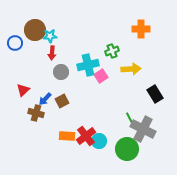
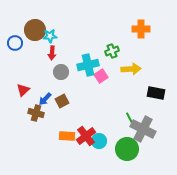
black rectangle: moved 1 px right, 1 px up; rotated 48 degrees counterclockwise
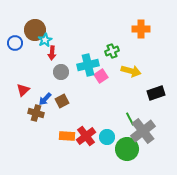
cyan star: moved 5 px left, 4 px down; rotated 24 degrees counterclockwise
yellow arrow: moved 2 px down; rotated 18 degrees clockwise
black rectangle: rotated 30 degrees counterclockwise
gray cross: moved 2 px down; rotated 25 degrees clockwise
cyan circle: moved 8 px right, 4 px up
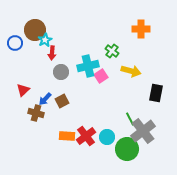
green cross: rotated 32 degrees counterclockwise
cyan cross: moved 1 px down
black rectangle: rotated 60 degrees counterclockwise
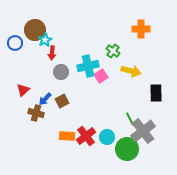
green cross: moved 1 px right
black rectangle: rotated 12 degrees counterclockwise
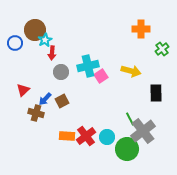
green cross: moved 49 px right, 2 px up; rotated 16 degrees clockwise
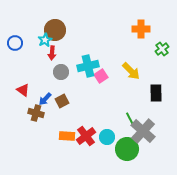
brown circle: moved 20 px right
yellow arrow: rotated 30 degrees clockwise
red triangle: rotated 40 degrees counterclockwise
gray cross: rotated 10 degrees counterclockwise
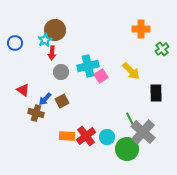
gray cross: moved 1 px down
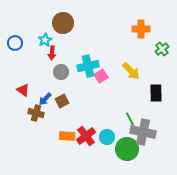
brown circle: moved 8 px right, 7 px up
gray cross: rotated 30 degrees counterclockwise
